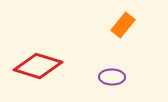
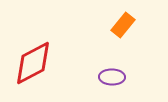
red diamond: moved 5 px left, 3 px up; rotated 45 degrees counterclockwise
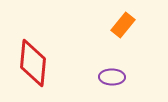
red diamond: rotated 57 degrees counterclockwise
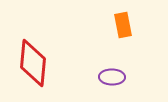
orange rectangle: rotated 50 degrees counterclockwise
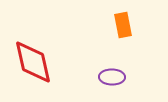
red diamond: moved 1 px up; rotated 18 degrees counterclockwise
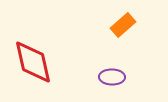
orange rectangle: rotated 60 degrees clockwise
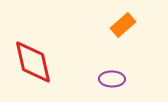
purple ellipse: moved 2 px down
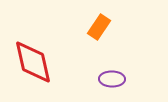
orange rectangle: moved 24 px left, 2 px down; rotated 15 degrees counterclockwise
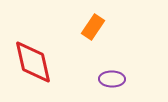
orange rectangle: moved 6 px left
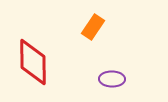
red diamond: rotated 12 degrees clockwise
